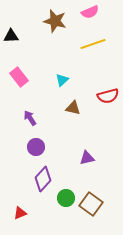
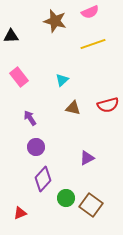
red semicircle: moved 9 px down
purple triangle: rotated 14 degrees counterclockwise
brown square: moved 1 px down
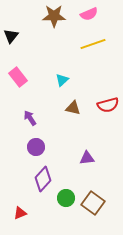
pink semicircle: moved 1 px left, 2 px down
brown star: moved 1 px left, 5 px up; rotated 15 degrees counterclockwise
black triangle: rotated 49 degrees counterclockwise
pink rectangle: moved 1 px left
purple triangle: rotated 21 degrees clockwise
brown square: moved 2 px right, 2 px up
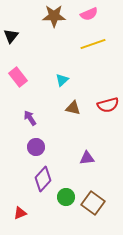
green circle: moved 1 px up
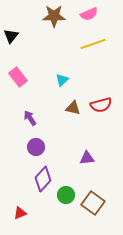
red semicircle: moved 7 px left
green circle: moved 2 px up
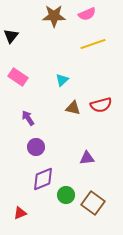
pink semicircle: moved 2 px left
pink rectangle: rotated 18 degrees counterclockwise
purple arrow: moved 2 px left
purple diamond: rotated 25 degrees clockwise
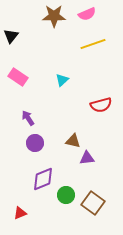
brown triangle: moved 33 px down
purple circle: moved 1 px left, 4 px up
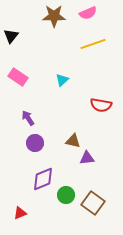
pink semicircle: moved 1 px right, 1 px up
red semicircle: rotated 25 degrees clockwise
